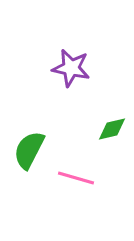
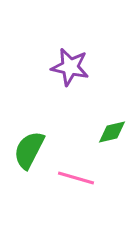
purple star: moved 1 px left, 1 px up
green diamond: moved 3 px down
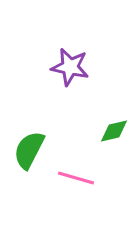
green diamond: moved 2 px right, 1 px up
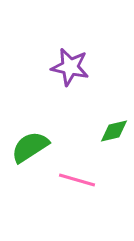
green semicircle: moved 1 px right, 3 px up; rotated 30 degrees clockwise
pink line: moved 1 px right, 2 px down
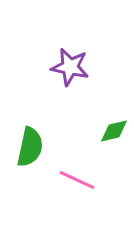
green semicircle: rotated 135 degrees clockwise
pink line: rotated 9 degrees clockwise
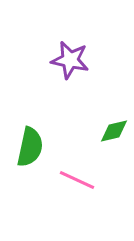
purple star: moved 7 px up
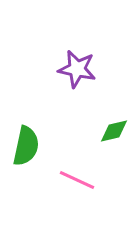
purple star: moved 7 px right, 9 px down
green semicircle: moved 4 px left, 1 px up
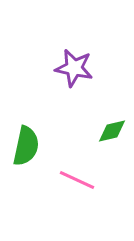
purple star: moved 3 px left, 1 px up
green diamond: moved 2 px left
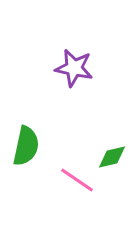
green diamond: moved 26 px down
pink line: rotated 9 degrees clockwise
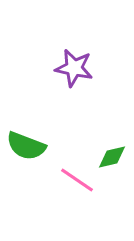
green semicircle: rotated 99 degrees clockwise
